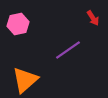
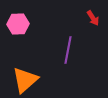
pink hexagon: rotated 10 degrees clockwise
purple line: rotated 44 degrees counterclockwise
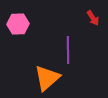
purple line: rotated 12 degrees counterclockwise
orange triangle: moved 22 px right, 2 px up
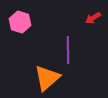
red arrow: rotated 91 degrees clockwise
pink hexagon: moved 2 px right, 2 px up; rotated 20 degrees clockwise
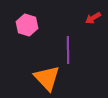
pink hexagon: moved 7 px right, 3 px down
orange triangle: rotated 32 degrees counterclockwise
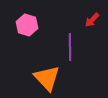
red arrow: moved 1 px left, 2 px down; rotated 14 degrees counterclockwise
purple line: moved 2 px right, 3 px up
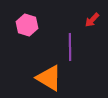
orange triangle: moved 2 px right; rotated 16 degrees counterclockwise
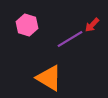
red arrow: moved 5 px down
purple line: moved 8 px up; rotated 60 degrees clockwise
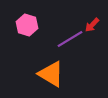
orange triangle: moved 2 px right, 4 px up
